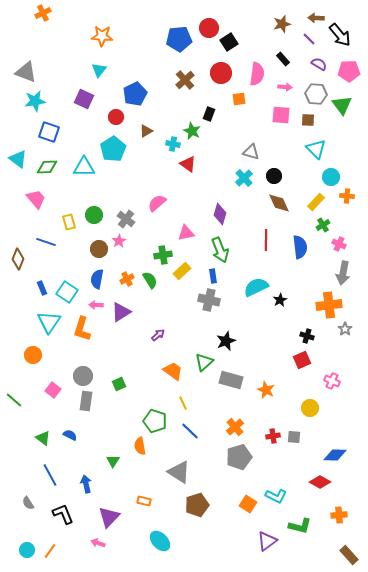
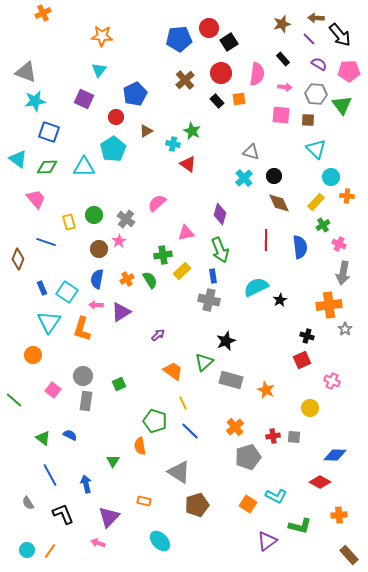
black rectangle at (209, 114): moved 8 px right, 13 px up; rotated 64 degrees counterclockwise
gray pentagon at (239, 457): moved 9 px right
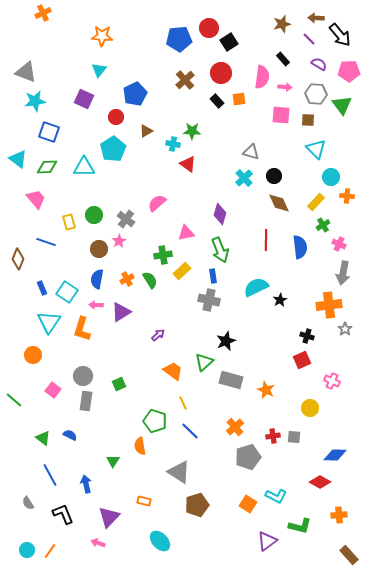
pink semicircle at (257, 74): moved 5 px right, 3 px down
green star at (192, 131): rotated 24 degrees counterclockwise
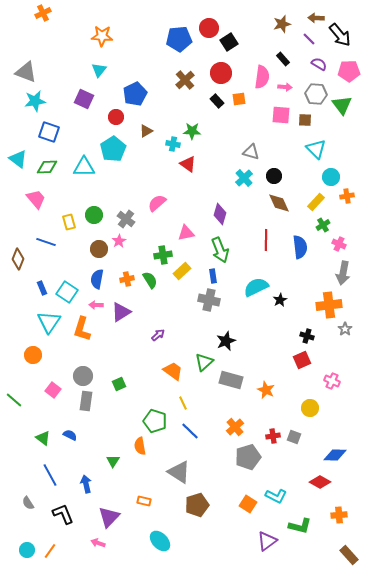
brown square at (308, 120): moved 3 px left
orange cross at (347, 196): rotated 16 degrees counterclockwise
orange cross at (127, 279): rotated 16 degrees clockwise
gray square at (294, 437): rotated 16 degrees clockwise
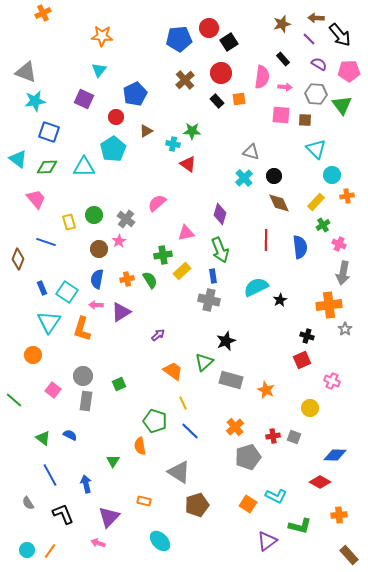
cyan circle at (331, 177): moved 1 px right, 2 px up
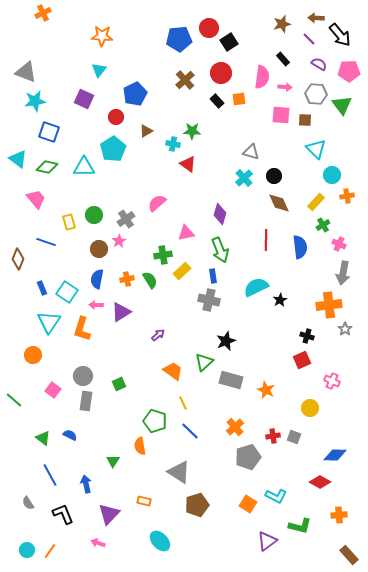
green diamond at (47, 167): rotated 15 degrees clockwise
gray cross at (126, 219): rotated 18 degrees clockwise
purple triangle at (109, 517): moved 3 px up
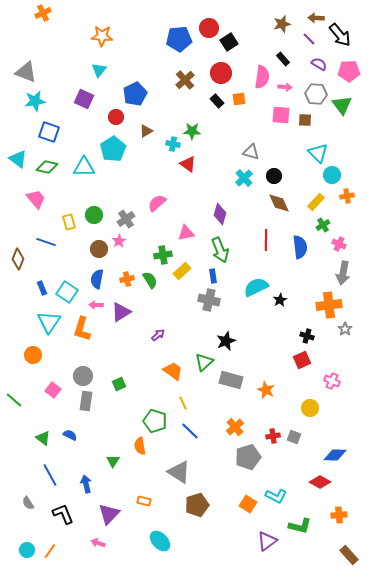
cyan triangle at (316, 149): moved 2 px right, 4 px down
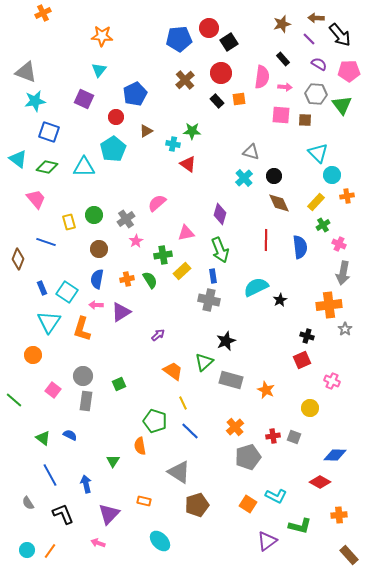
pink star at (119, 241): moved 17 px right
